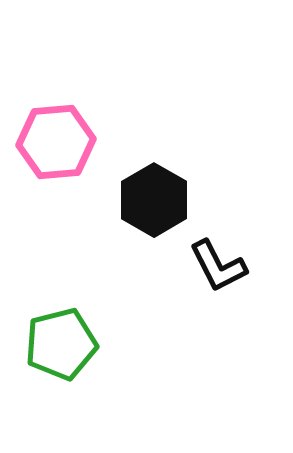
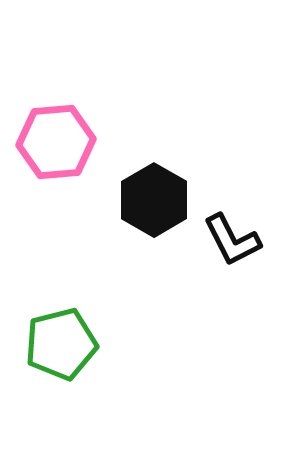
black L-shape: moved 14 px right, 26 px up
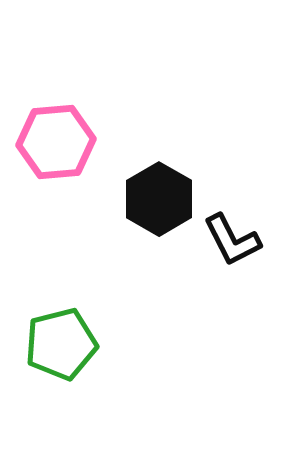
black hexagon: moved 5 px right, 1 px up
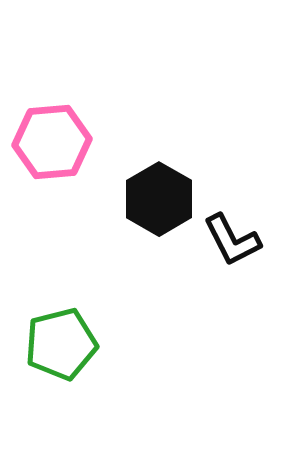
pink hexagon: moved 4 px left
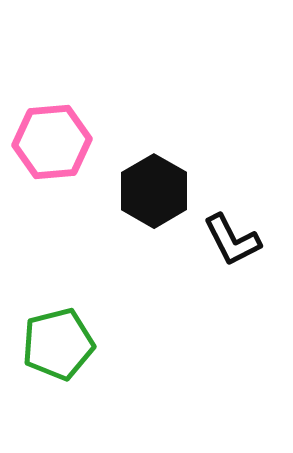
black hexagon: moved 5 px left, 8 px up
green pentagon: moved 3 px left
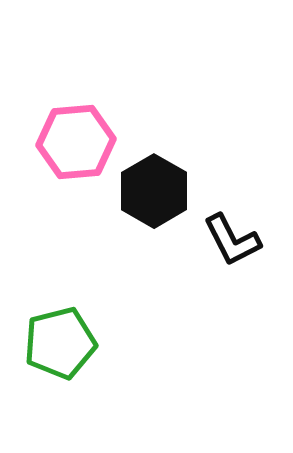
pink hexagon: moved 24 px right
green pentagon: moved 2 px right, 1 px up
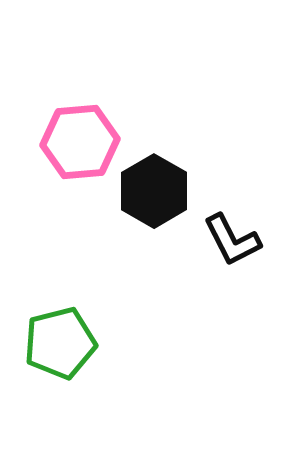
pink hexagon: moved 4 px right
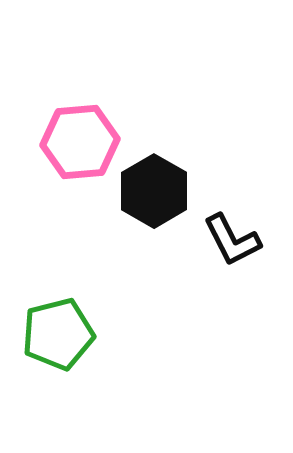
green pentagon: moved 2 px left, 9 px up
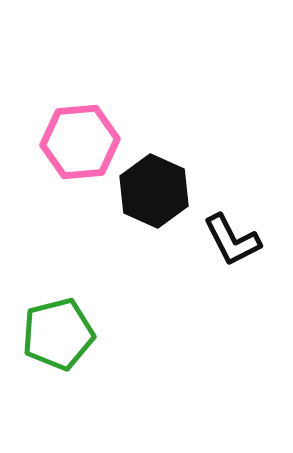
black hexagon: rotated 6 degrees counterclockwise
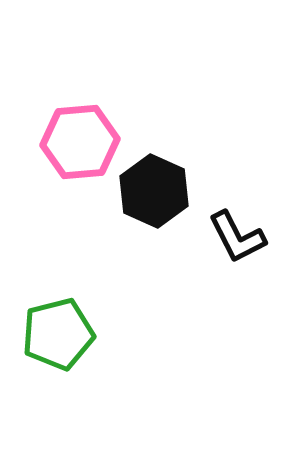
black L-shape: moved 5 px right, 3 px up
